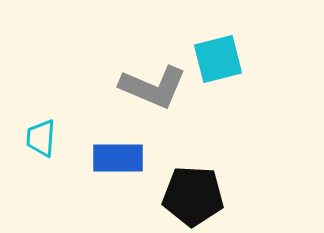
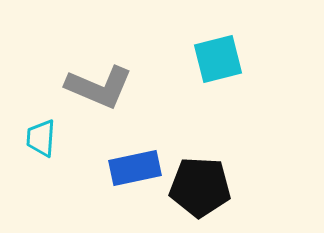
gray L-shape: moved 54 px left
blue rectangle: moved 17 px right, 10 px down; rotated 12 degrees counterclockwise
black pentagon: moved 7 px right, 9 px up
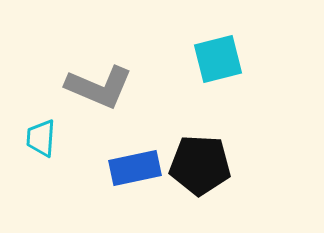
black pentagon: moved 22 px up
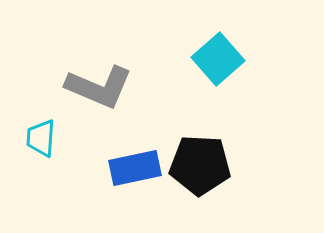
cyan square: rotated 27 degrees counterclockwise
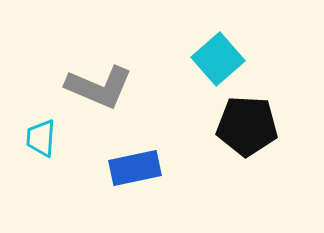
black pentagon: moved 47 px right, 39 px up
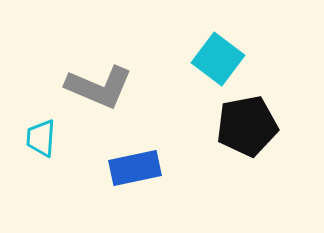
cyan square: rotated 12 degrees counterclockwise
black pentagon: rotated 14 degrees counterclockwise
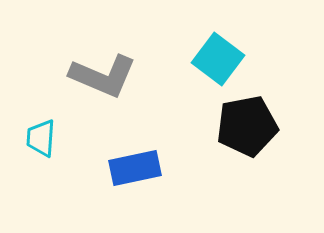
gray L-shape: moved 4 px right, 11 px up
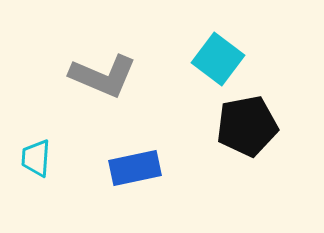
cyan trapezoid: moved 5 px left, 20 px down
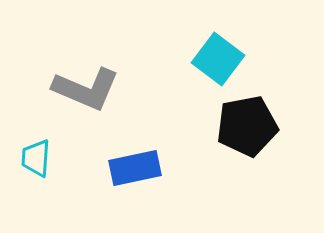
gray L-shape: moved 17 px left, 13 px down
